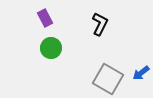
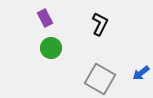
gray square: moved 8 px left
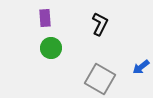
purple rectangle: rotated 24 degrees clockwise
blue arrow: moved 6 px up
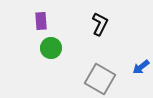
purple rectangle: moved 4 px left, 3 px down
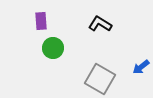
black L-shape: rotated 85 degrees counterclockwise
green circle: moved 2 px right
